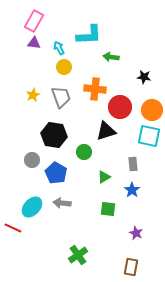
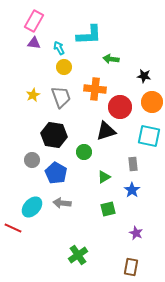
green arrow: moved 2 px down
black star: moved 1 px up
orange circle: moved 8 px up
green square: rotated 21 degrees counterclockwise
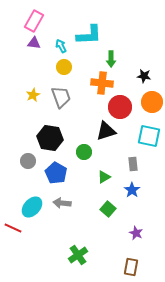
cyan arrow: moved 2 px right, 2 px up
green arrow: rotated 98 degrees counterclockwise
orange cross: moved 7 px right, 6 px up
black hexagon: moved 4 px left, 3 px down
gray circle: moved 4 px left, 1 px down
green square: rotated 35 degrees counterclockwise
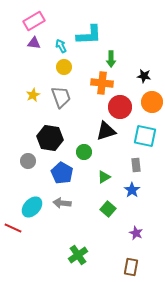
pink rectangle: rotated 30 degrees clockwise
cyan square: moved 4 px left
gray rectangle: moved 3 px right, 1 px down
blue pentagon: moved 6 px right
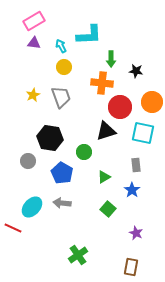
black star: moved 8 px left, 5 px up
cyan square: moved 2 px left, 3 px up
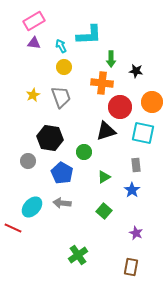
green square: moved 4 px left, 2 px down
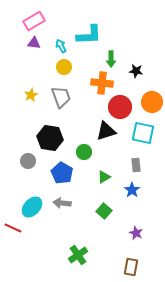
yellow star: moved 2 px left
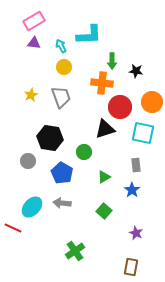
green arrow: moved 1 px right, 2 px down
black triangle: moved 1 px left, 2 px up
green cross: moved 3 px left, 4 px up
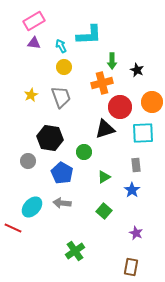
black star: moved 1 px right, 1 px up; rotated 16 degrees clockwise
orange cross: rotated 20 degrees counterclockwise
cyan square: rotated 15 degrees counterclockwise
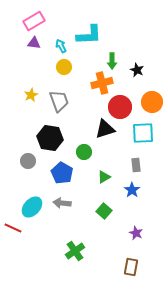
gray trapezoid: moved 2 px left, 4 px down
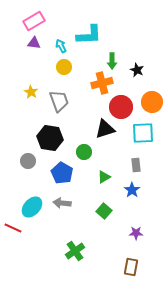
yellow star: moved 3 px up; rotated 16 degrees counterclockwise
red circle: moved 1 px right
purple star: rotated 24 degrees counterclockwise
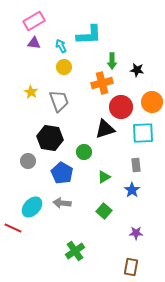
black star: rotated 16 degrees counterclockwise
